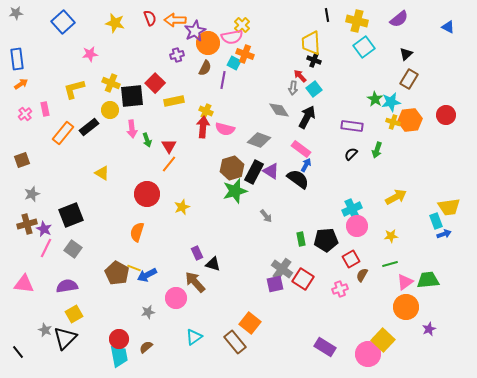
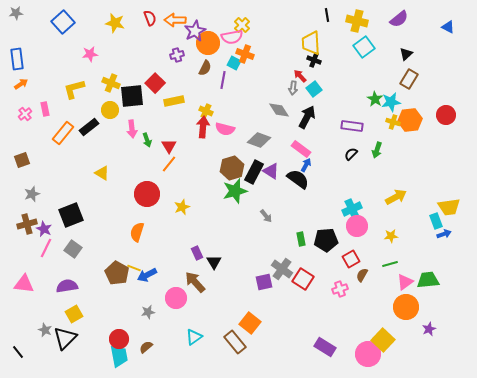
black triangle at (213, 264): moved 1 px right, 2 px up; rotated 42 degrees clockwise
purple square at (275, 284): moved 11 px left, 2 px up
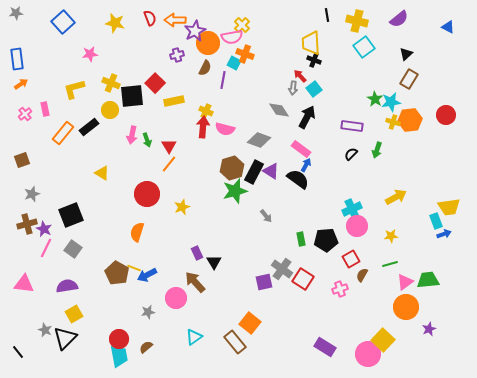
pink arrow at (132, 129): moved 6 px down; rotated 18 degrees clockwise
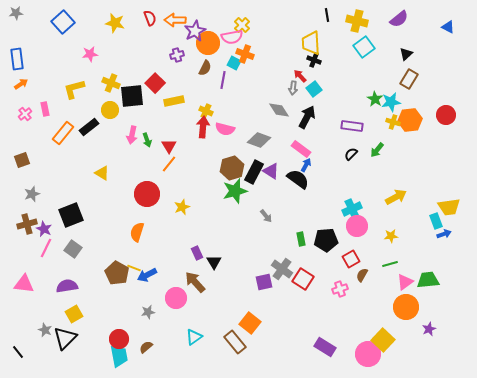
green arrow at (377, 150): rotated 21 degrees clockwise
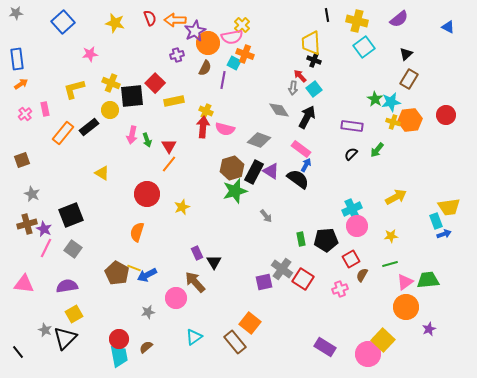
gray star at (32, 194): rotated 28 degrees counterclockwise
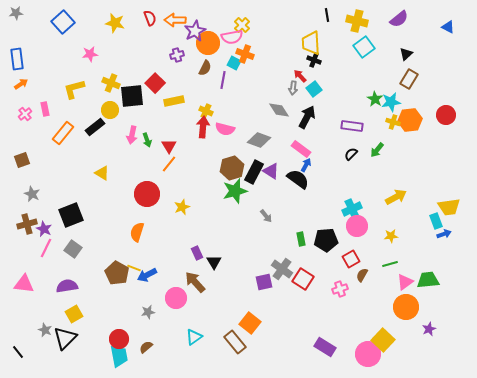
black rectangle at (89, 127): moved 6 px right
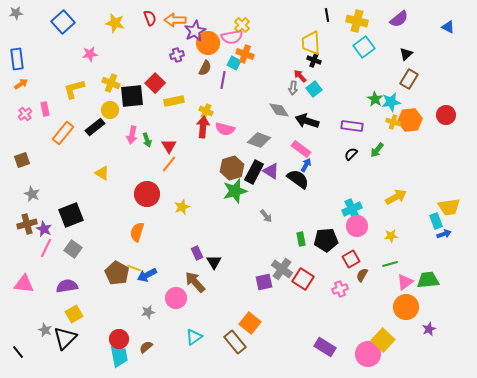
black arrow at (307, 117): moved 4 px down; rotated 100 degrees counterclockwise
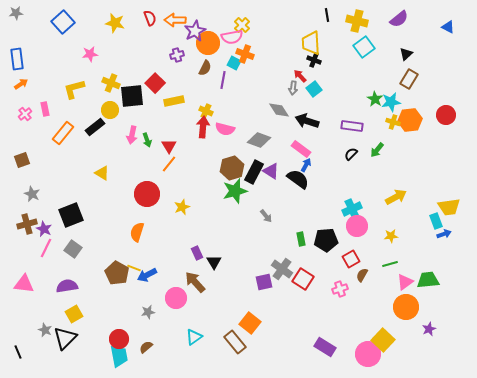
black line at (18, 352): rotated 16 degrees clockwise
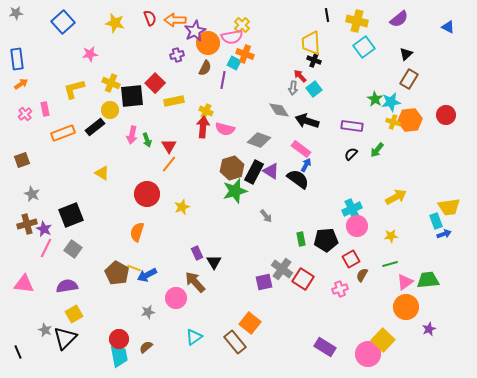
orange rectangle at (63, 133): rotated 30 degrees clockwise
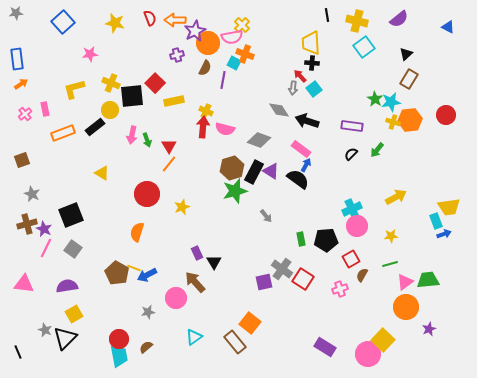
black cross at (314, 60): moved 2 px left, 3 px down; rotated 16 degrees counterclockwise
